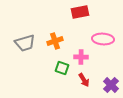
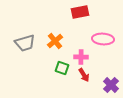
orange cross: rotated 21 degrees counterclockwise
red arrow: moved 5 px up
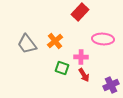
red rectangle: rotated 36 degrees counterclockwise
gray trapezoid: moved 2 px right, 1 px down; rotated 70 degrees clockwise
purple cross: rotated 21 degrees clockwise
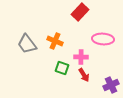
orange cross: rotated 28 degrees counterclockwise
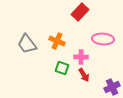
orange cross: moved 2 px right
purple cross: moved 1 px right, 2 px down
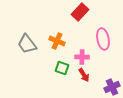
pink ellipse: rotated 75 degrees clockwise
pink cross: moved 1 px right
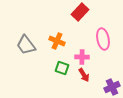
gray trapezoid: moved 1 px left, 1 px down
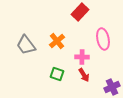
orange cross: rotated 28 degrees clockwise
green square: moved 5 px left, 6 px down
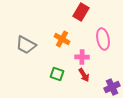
red rectangle: moved 1 px right; rotated 12 degrees counterclockwise
orange cross: moved 5 px right, 2 px up; rotated 21 degrees counterclockwise
gray trapezoid: rotated 25 degrees counterclockwise
